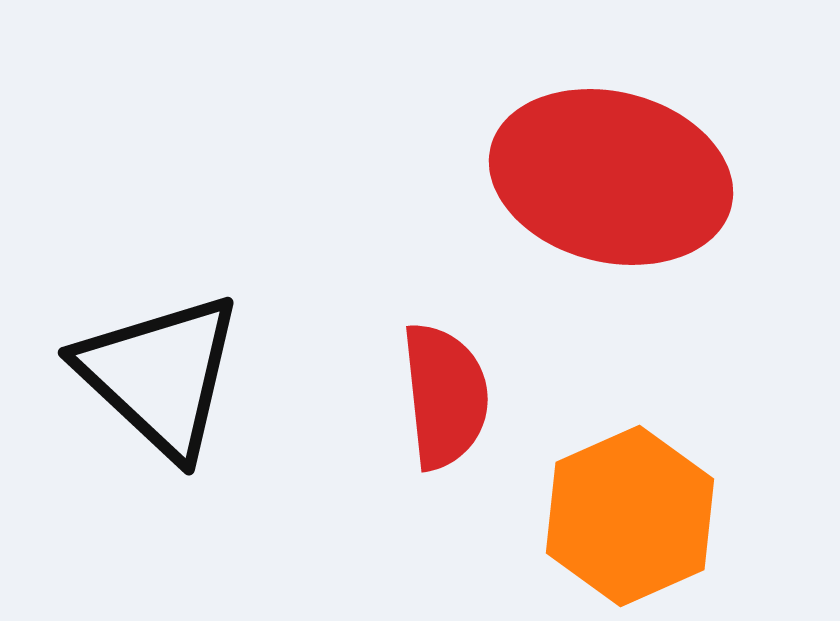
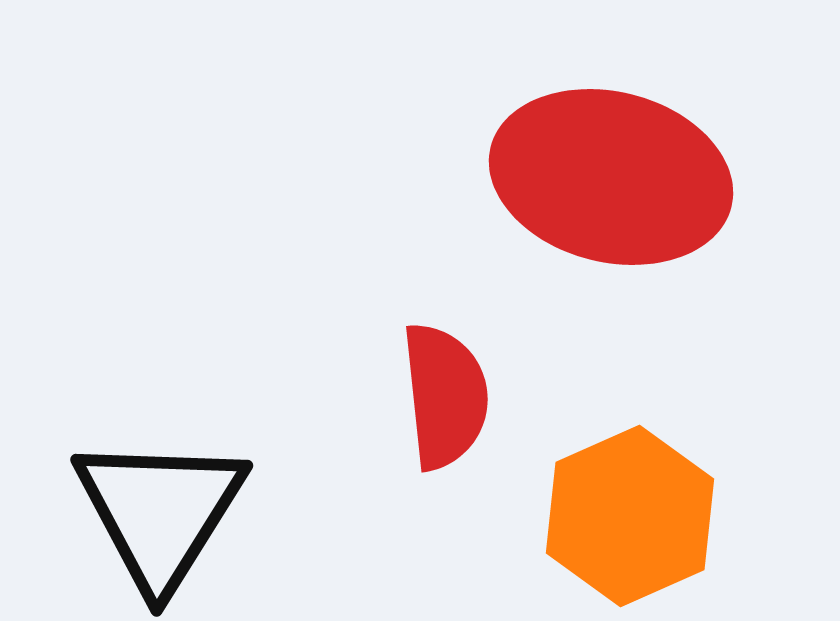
black triangle: moved 137 px down; rotated 19 degrees clockwise
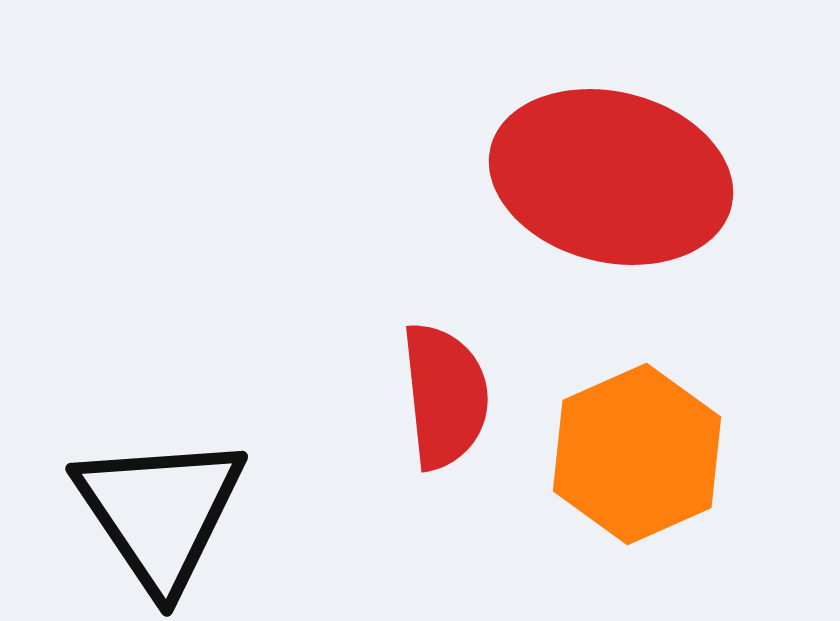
black triangle: rotated 6 degrees counterclockwise
orange hexagon: moved 7 px right, 62 px up
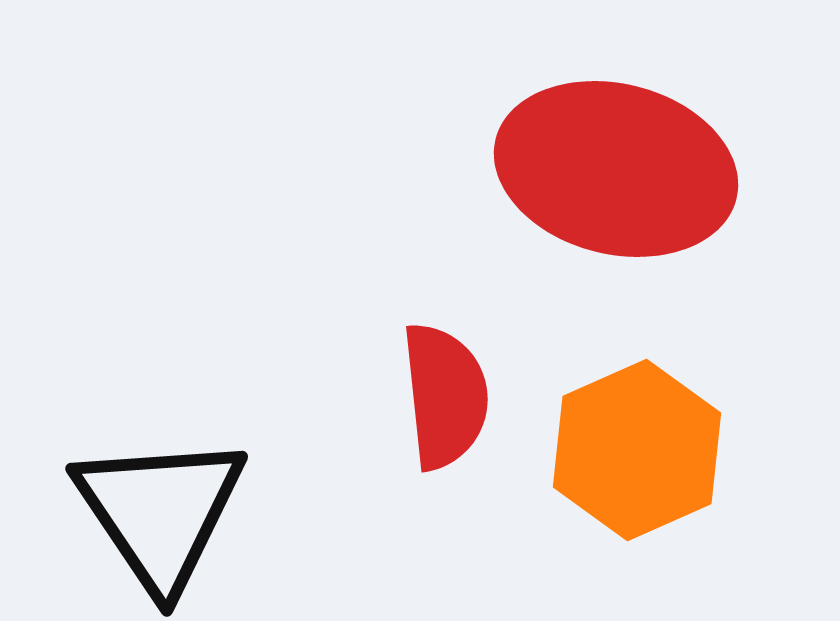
red ellipse: moved 5 px right, 8 px up
orange hexagon: moved 4 px up
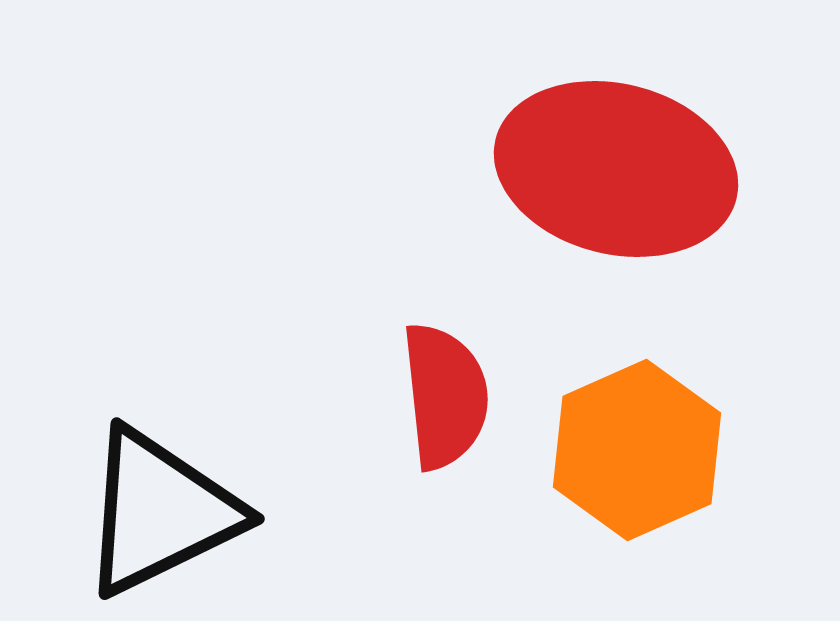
black triangle: rotated 38 degrees clockwise
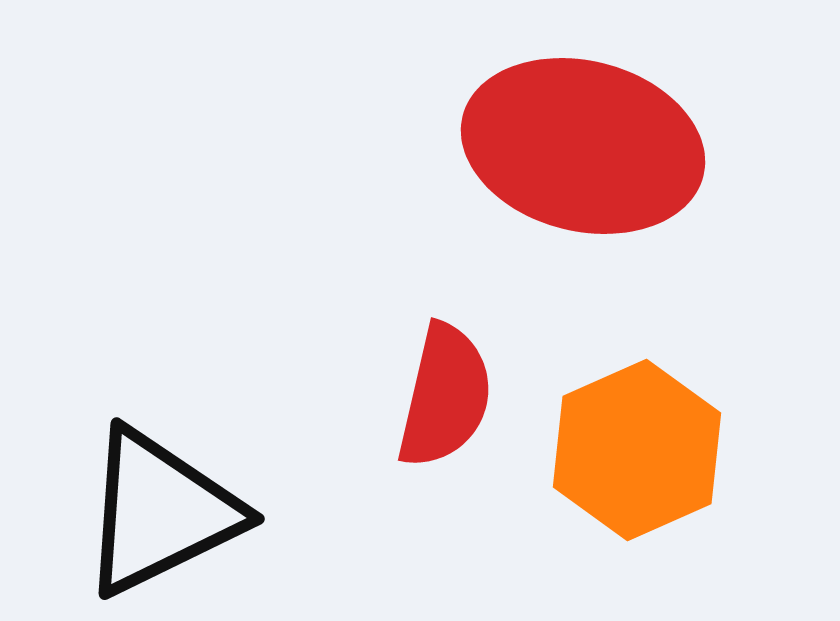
red ellipse: moved 33 px left, 23 px up
red semicircle: rotated 19 degrees clockwise
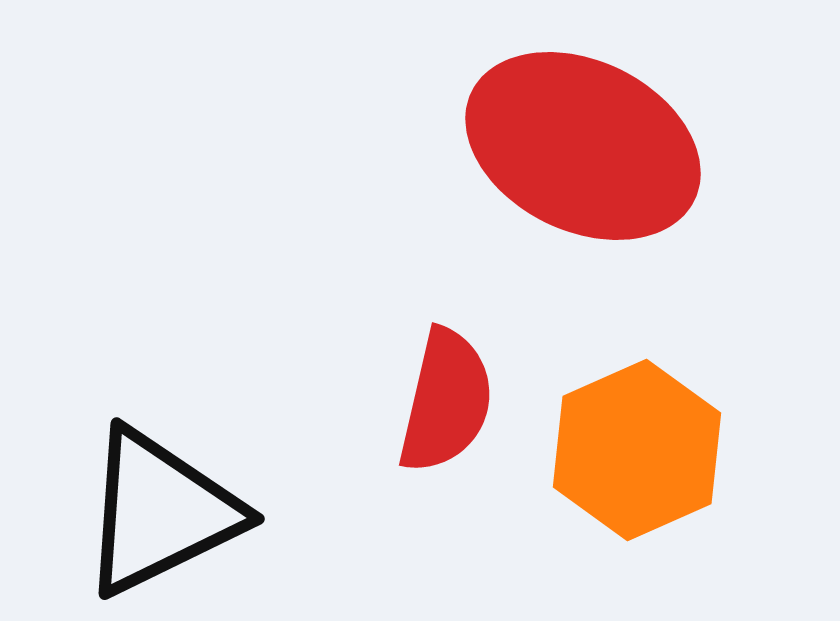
red ellipse: rotated 12 degrees clockwise
red semicircle: moved 1 px right, 5 px down
